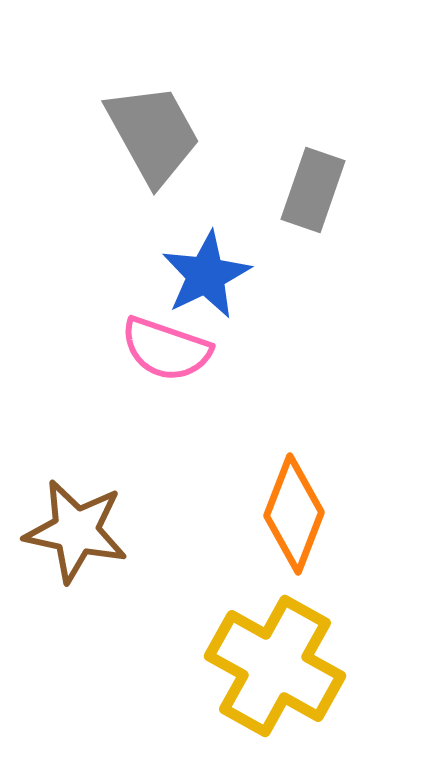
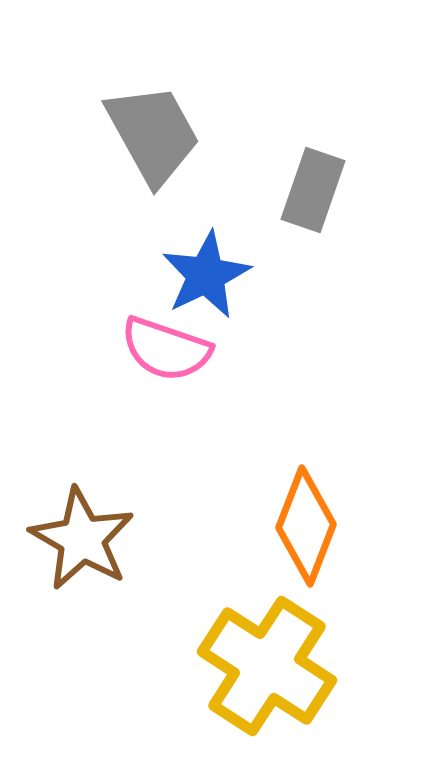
orange diamond: moved 12 px right, 12 px down
brown star: moved 6 px right, 8 px down; rotated 18 degrees clockwise
yellow cross: moved 8 px left; rotated 4 degrees clockwise
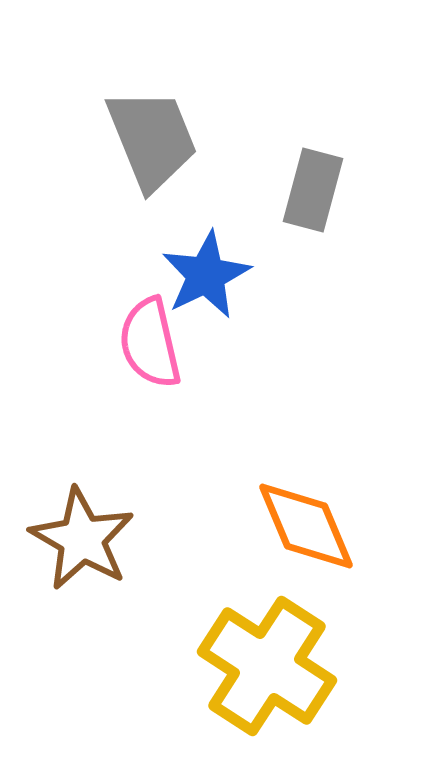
gray trapezoid: moved 1 px left, 5 px down; rotated 7 degrees clockwise
gray rectangle: rotated 4 degrees counterclockwise
pink semicircle: moved 16 px left, 6 px up; rotated 58 degrees clockwise
orange diamond: rotated 44 degrees counterclockwise
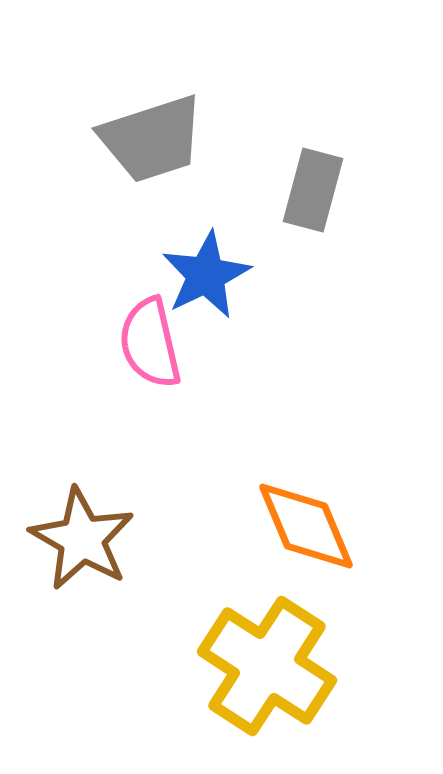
gray trapezoid: rotated 94 degrees clockwise
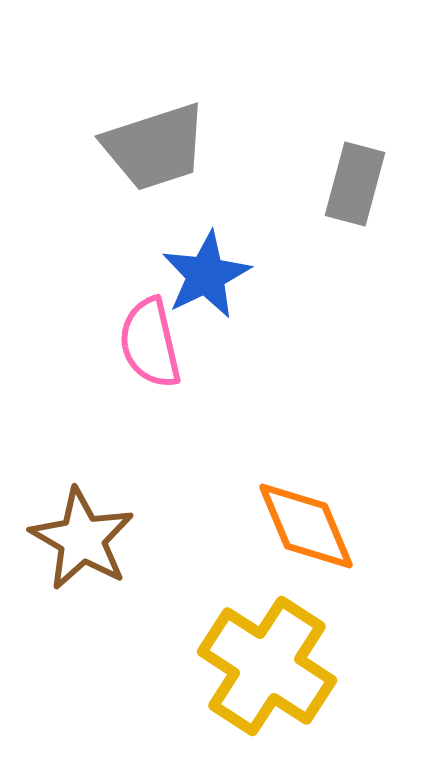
gray trapezoid: moved 3 px right, 8 px down
gray rectangle: moved 42 px right, 6 px up
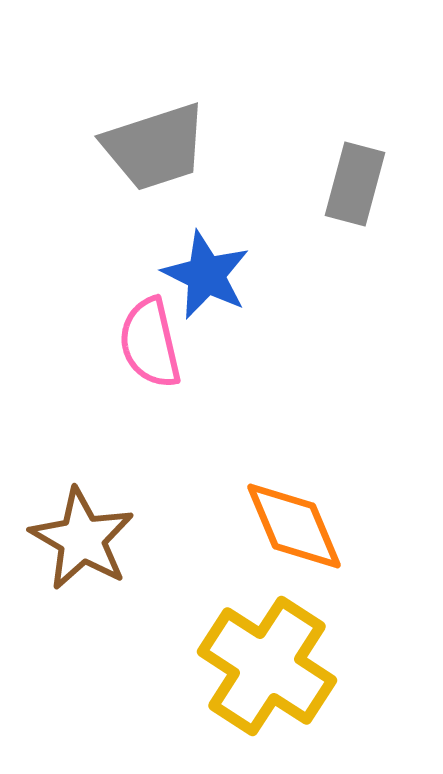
blue star: rotated 20 degrees counterclockwise
orange diamond: moved 12 px left
